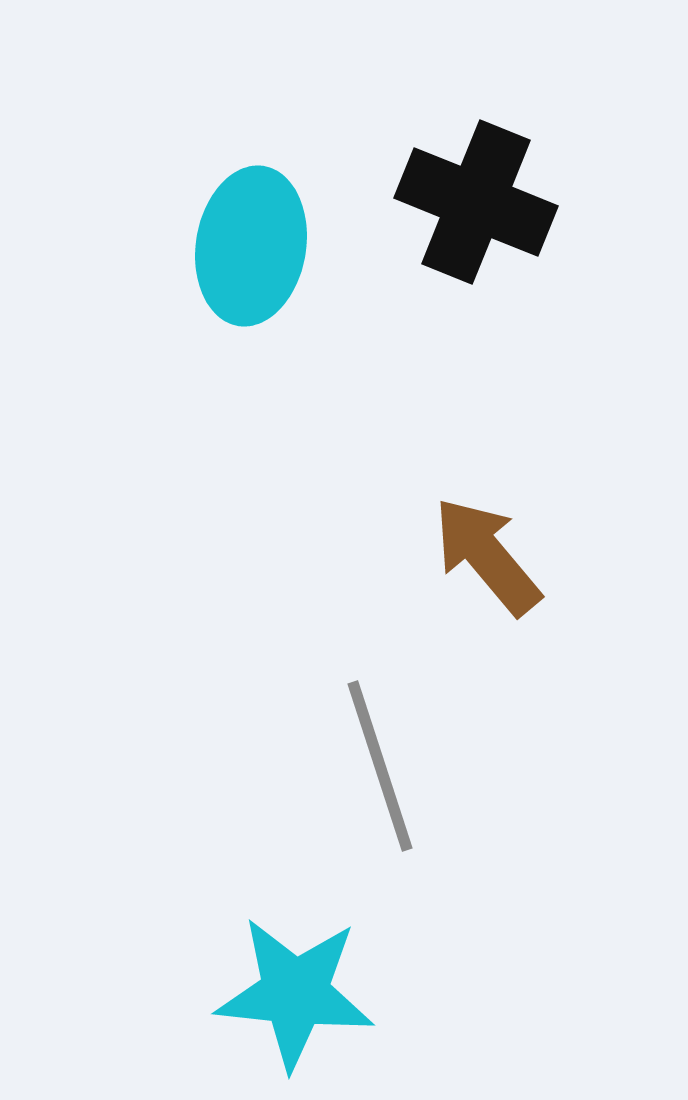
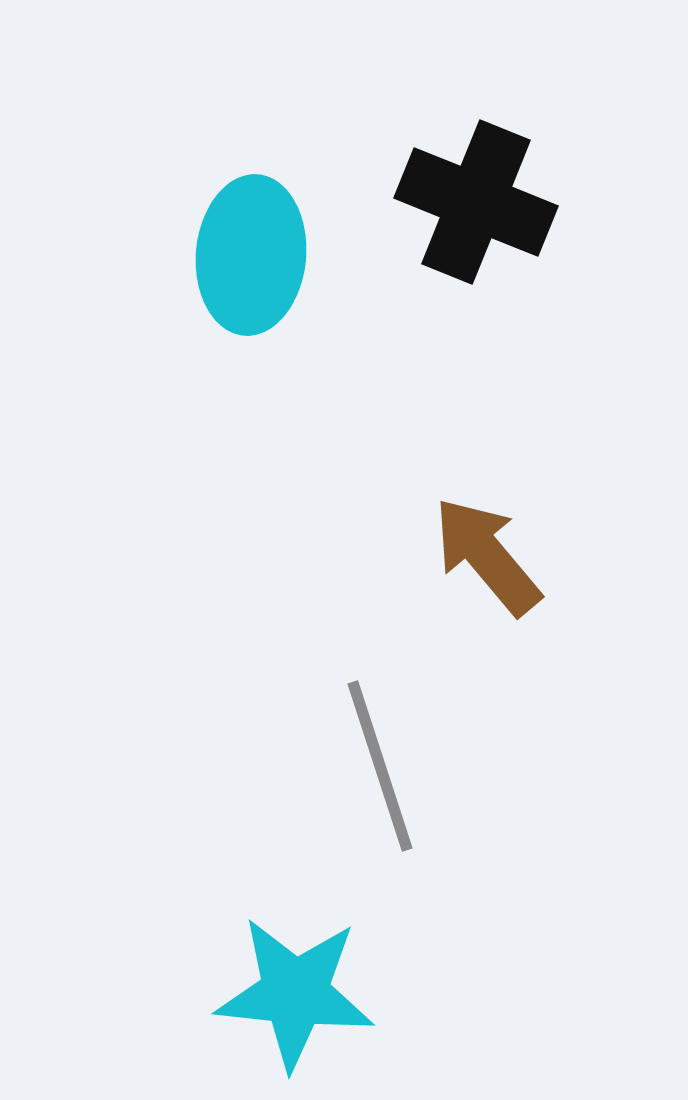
cyan ellipse: moved 9 px down; rotated 4 degrees counterclockwise
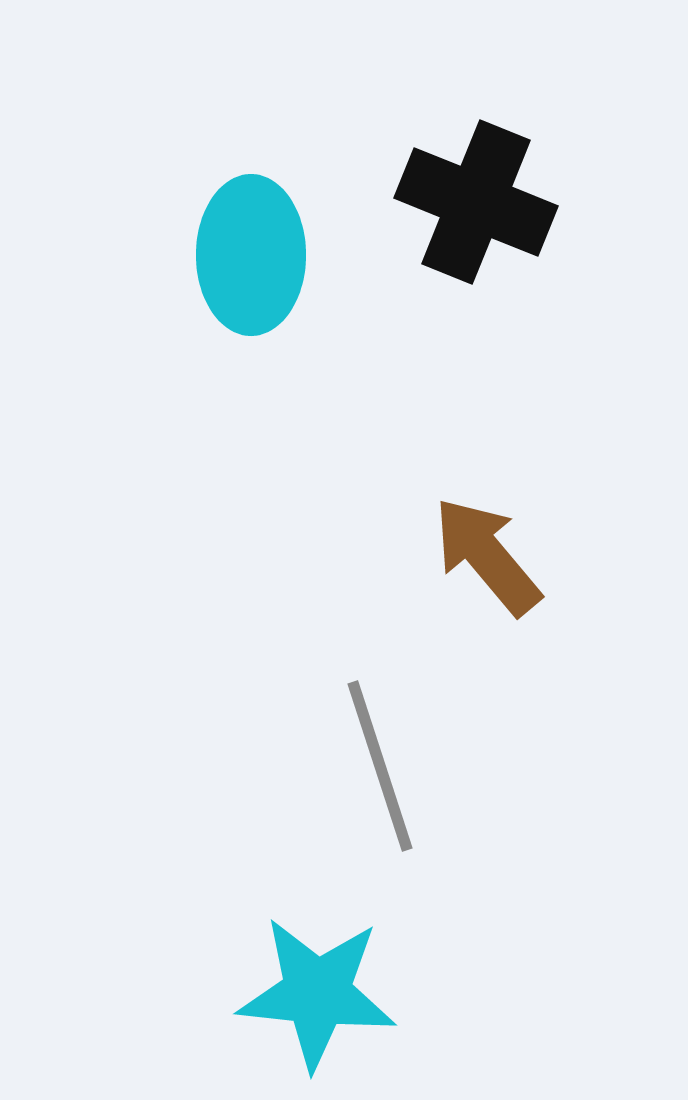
cyan ellipse: rotated 5 degrees counterclockwise
cyan star: moved 22 px right
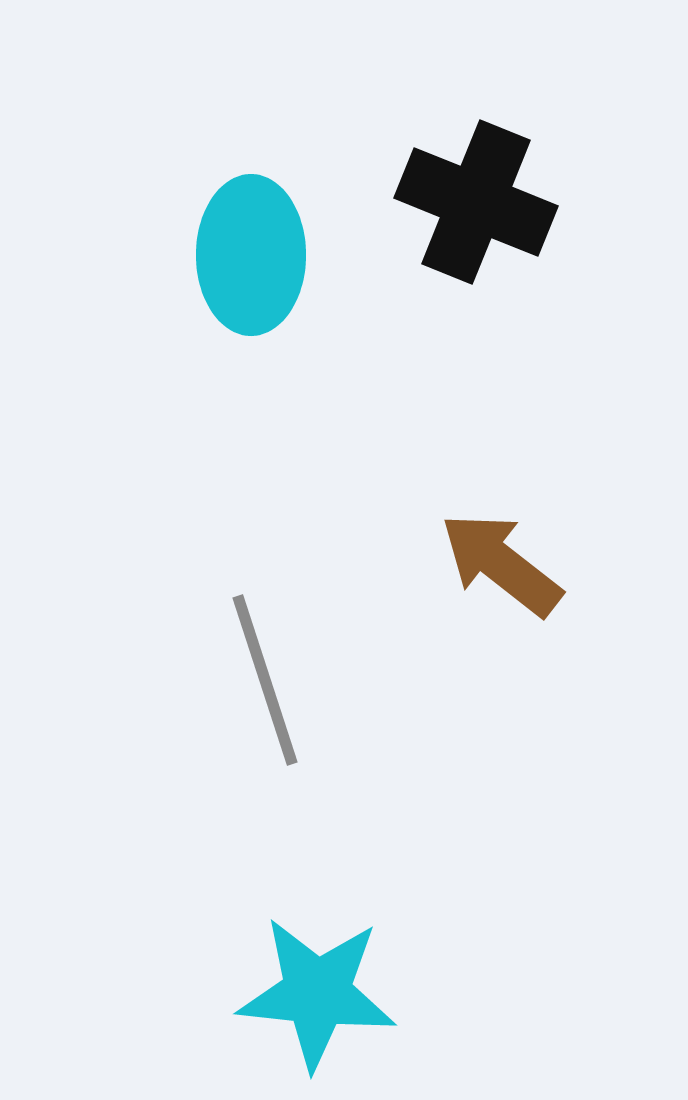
brown arrow: moved 14 px right, 8 px down; rotated 12 degrees counterclockwise
gray line: moved 115 px left, 86 px up
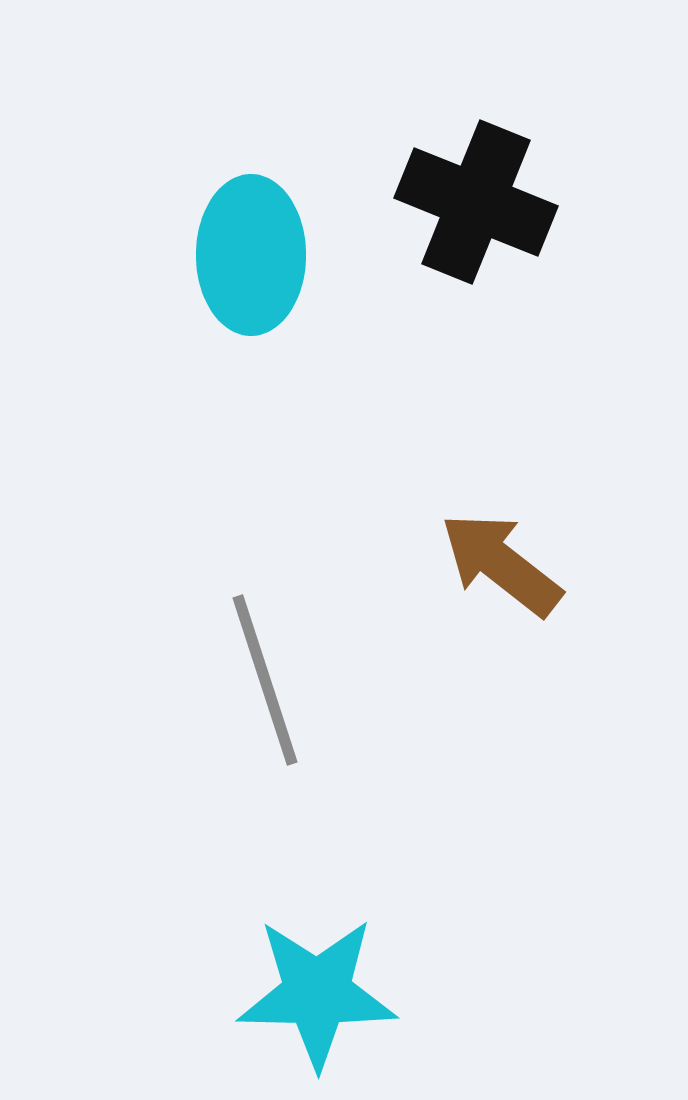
cyan star: rotated 5 degrees counterclockwise
